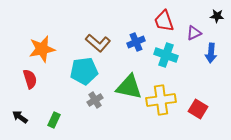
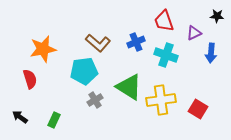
orange star: moved 1 px right
green triangle: rotated 20 degrees clockwise
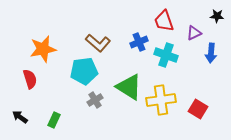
blue cross: moved 3 px right
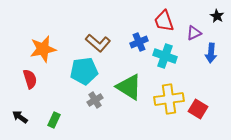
black star: rotated 24 degrees clockwise
cyan cross: moved 1 px left, 1 px down
yellow cross: moved 8 px right, 1 px up
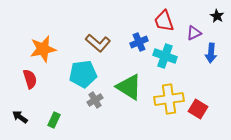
cyan pentagon: moved 1 px left, 3 px down
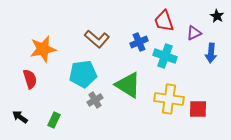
brown L-shape: moved 1 px left, 4 px up
green triangle: moved 1 px left, 2 px up
yellow cross: rotated 16 degrees clockwise
red square: rotated 30 degrees counterclockwise
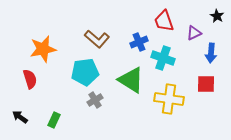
cyan cross: moved 2 px left, 2 px down
cyan pentagon: moved 2 px right, 2 px up
green triangle: moved 3 px right, 5 px up
red square: moved 8 px right, 25 px up
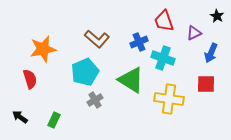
blue arrow: rotated 18 degrees clockwise
cyan pentagon: rotated 16 degrees counterclockwise
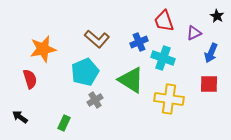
red square: moved 3 px right
green rectangle: moved 10 px right, 3 px down
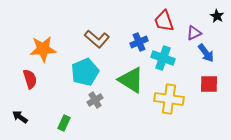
orange star: rotated 8 degrees clockwise
blue arrow: moved 5 px left; rotated 60 degrees counterclockwise
